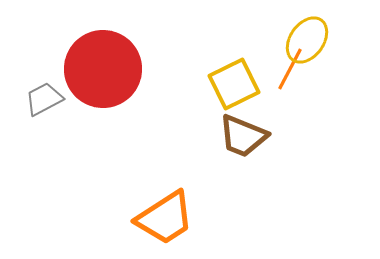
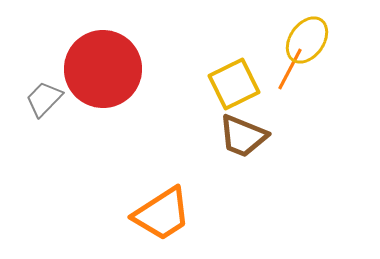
gray trapezoid: rotated 18 degrees counterclockwise
orange trapezoid: moved 3 px left, 4 px up
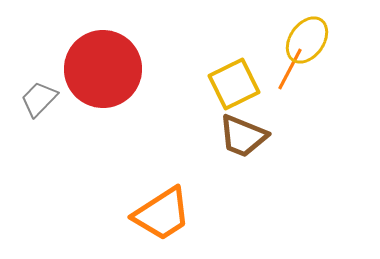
gray trapezoid: moved 5 px left
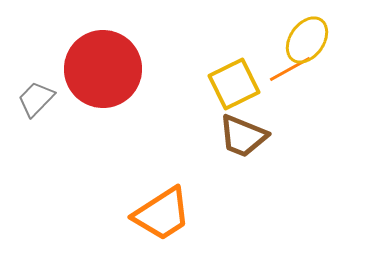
orange line: rotated 33 degrees clockwise
gray trapezoid: moved 3 px left
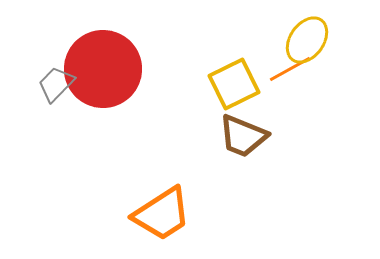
gray trapezoid: moved 20 px right, 15 px up
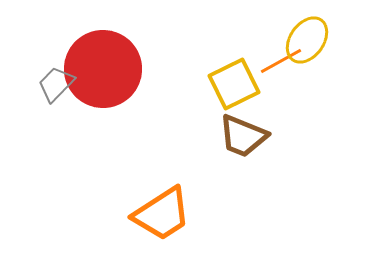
orange line: moved 9 px left, 8 px up
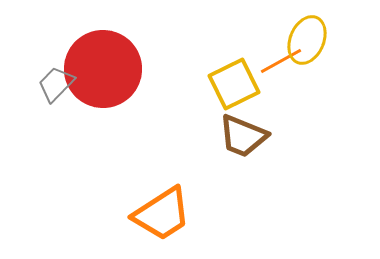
yellow ellipse: rotated 12 degrees counterclockwise
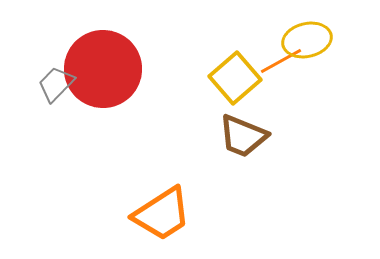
yellow ellipse: rotated 54 degrees clockwise
yellow square: moved 1 px right, 6 px up; rotated 15 degrees counterclockwise
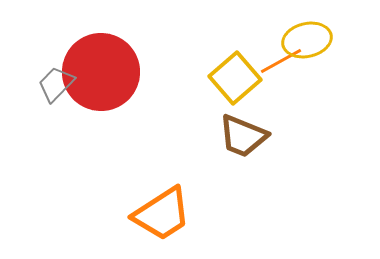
red circle: moved 2 px left, 3 px down
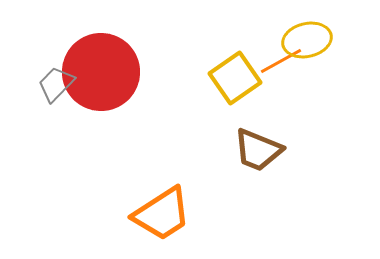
yellow square: rotated 6 degrees clockwise
brown trapezoid: moved 15 px right, 14 px down
